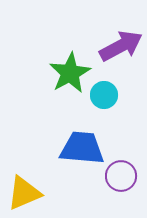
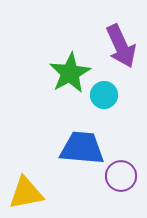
purple arrow: rotated 93 degrees clockwise
yellow triangle: moved 2 px right; rotated 12 degrees clockwise
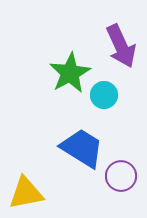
blue trapezoid: rotated 27 degrees clockwise
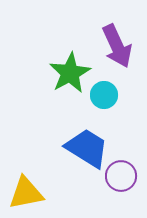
purple arrow: moved 4 px left
blue trapezoid: moved 5 px right
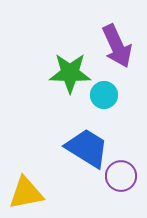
green star: rotated 30 degrees clockwise
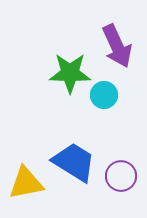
blue trapezoid: moved 13 px left, 14 px down
yellow triangle: moved 10 px up
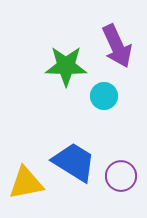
green star: moved 4 px left, 7 px up
cyan circle: moved 1 px down
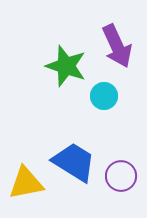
green star: rotated 18 degrees clockwise
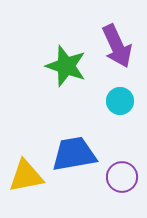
cyan circle: moved 16 px right, 5 px down
blue trapezoid: moved 8 px up; rotated 42 degrees counterclockwise
purple circle: moved 1 px right, 1 px down
yellow triangle: moved 7 px up
